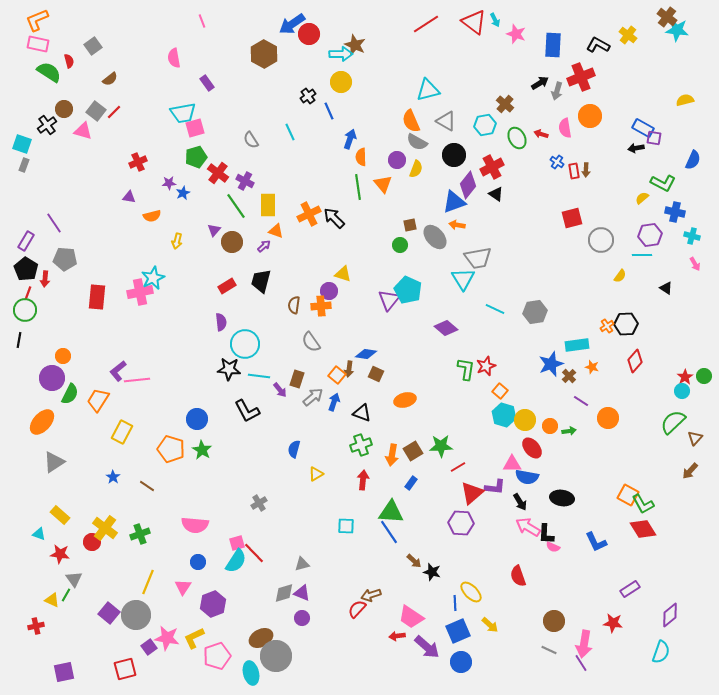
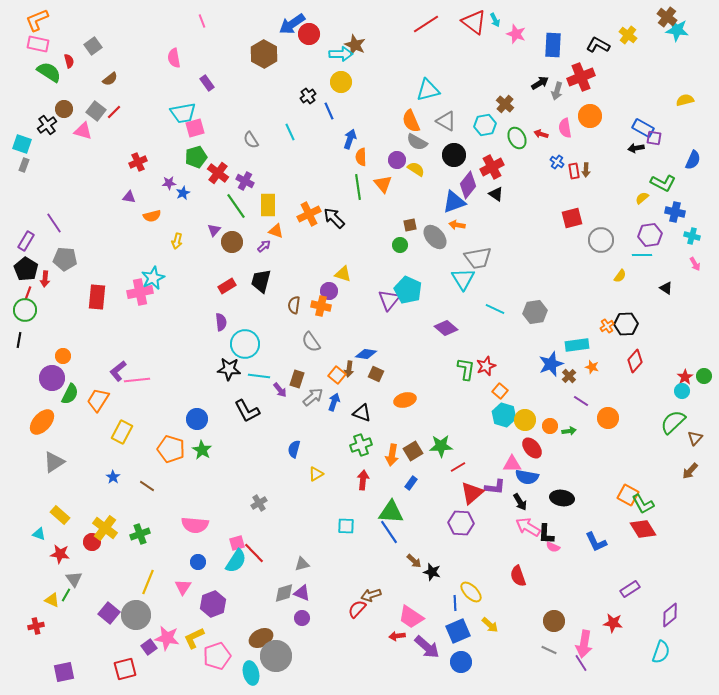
yellow semicircle at (416, 169): rotated 78 degrees counterclockwise
orange cross at (321, 306): rotated 18 degrees clockwise
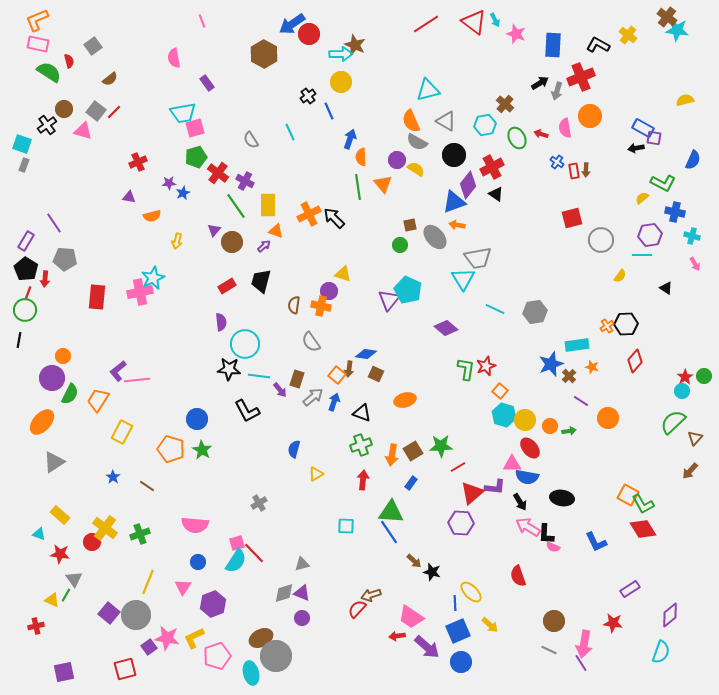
red ellipse at (532, 448): moved 2 px left
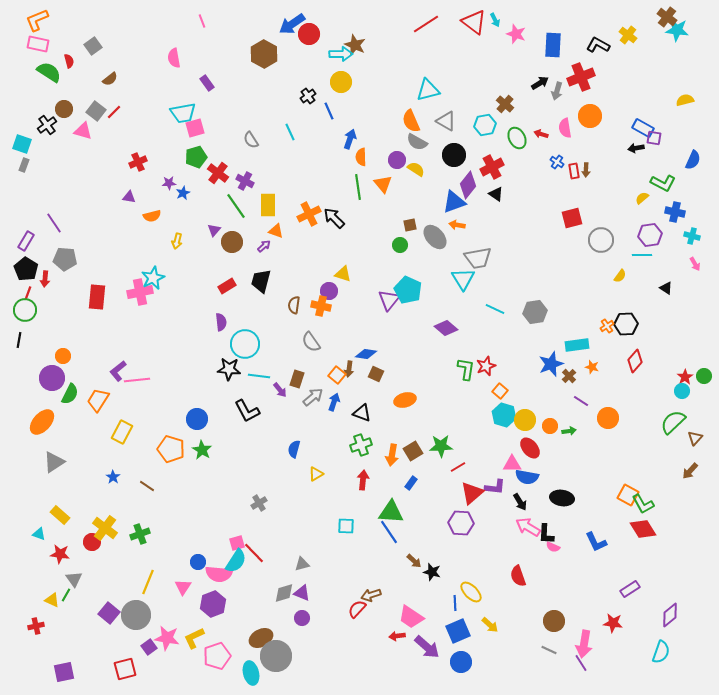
pink semicircle at (195, 525): moved 24 px right, 49 px down
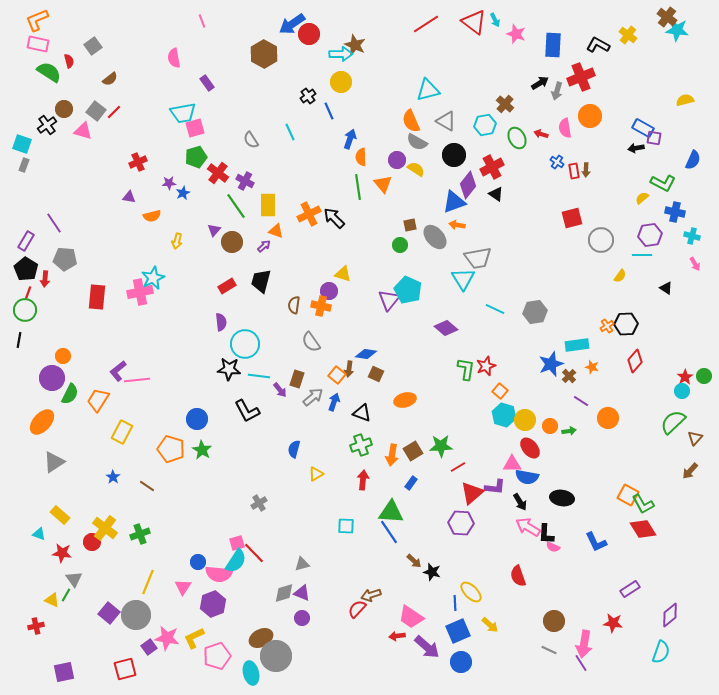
red star at (60, 554): moved 2 px right, 1 px up
